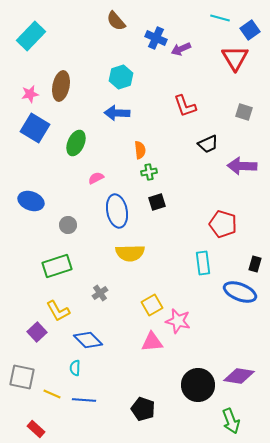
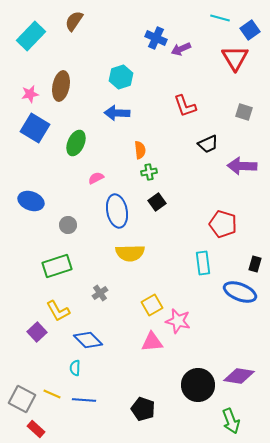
brown semicircle at (116, 21): moved 42 px left; rotated 75 degrees clockwise
black square at (157, 202): rotated 18 degrees counterclockwise
gray square at (22, 377): moved 22 px down; rotated 16 degrees clockwise
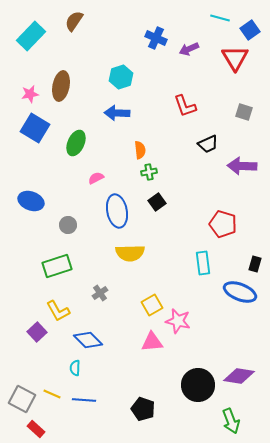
purple arrow at (181, 49): moved 8 px right
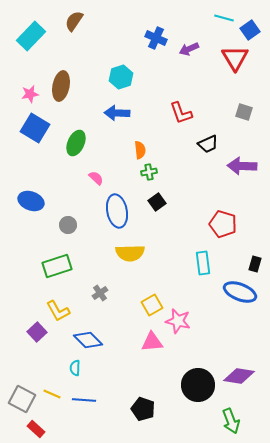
cyan line at (220, 18): moved 4 px right
red L-shape at (185, 106): moved 4 px left, 7 px down
pink semicircle at (96, 178): rotated 70 degrees clockwise
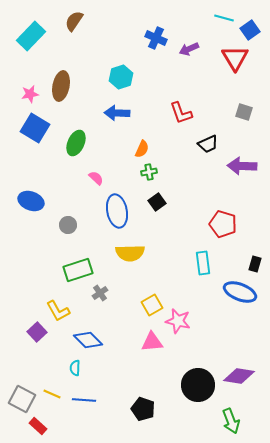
orange semicircle at (140, 150): moved 2 px right, 1 px up; rotated 30 degrees clockwise
green rectangle at (57, 266): moved 21 px right, 4 px down
red rectangle at (36, 429): moved 2 px right, 3 px up
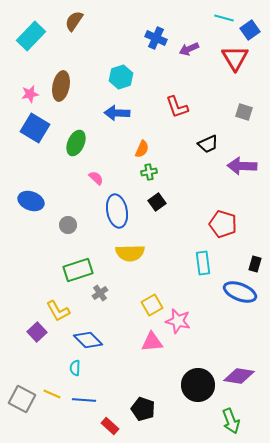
red L-shape at (181, 113): moved 4 px left, 6 px up
red rectangle at (38, 426): moved 72 px right
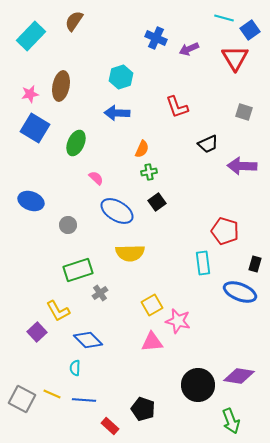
blue ellipse at (117, 211): rotated 48 degrees counterclockwise
red pentagon at (223, 224): moved 2 px right, 7 px down
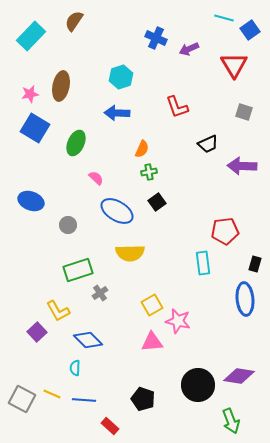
red triangle at (235, 58): moved 1 px left, 7 px down
red pentagon at (225, 231): rotated 24 degrees counterclockwise
blue ellipse at (240, 292): moved 5 px right, 7 px down; rotated 64 degrees clockwise
black pentagon at (143, 409): moved 10 px up
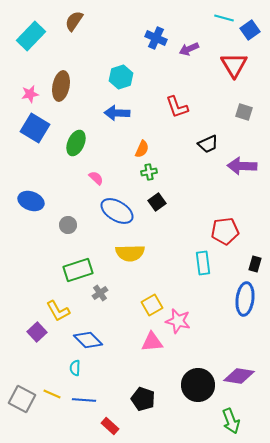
blue ellipse at (245, 299): rotated 12 degrees clockwise
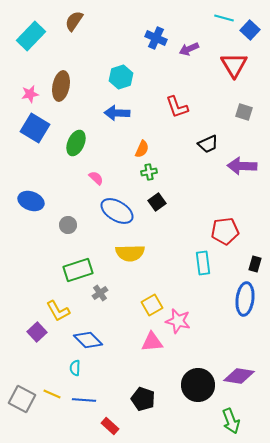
blue square at (250, 30): rotated 12 degrees counterclockwise
